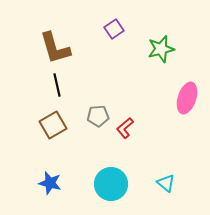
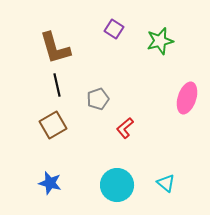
purple square: rotated 24 degrees counterclockwise
green star: moved 1 px left, 8 px up
gray pentagon: moved 17 px up; rotated 15 degrees counterclockwise
cyan circle: moved 6 px right, 1 px down
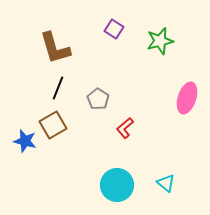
black line: moved 1 px right, 3 px down; rotated 35 degrees clockwise
gray pentagon: rotated 20 degrees counterclockwise
blue star: moved 25 px left, 42 px up
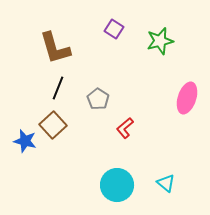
brown square: rotated 12 degrees counterclockwise
